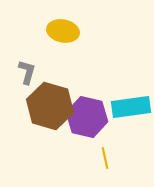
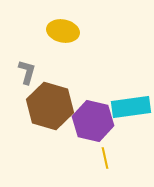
purple hexagon: moved 6 px right, 4 px down
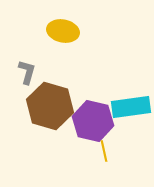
yellow line: moved 1 px left, 7 px up
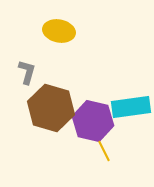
yellow ellipse: moved 4 px left
brown hexagon: moved 1 px right, 2 px down
yellow line: rotated 15 degrees counterclockwise
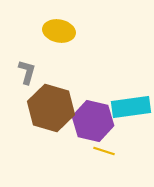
yellow line: rotated 45 degrees counterclockwise
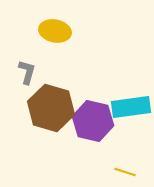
yellow ellipse: moved 4 px left
yellow line: moved 21 px right, 21 px down
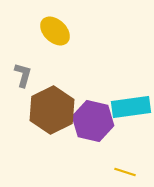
yellow ellipse: rotated 32 degrees clockwise
gray L-shape: moved 4 px left, 3 px down
brown hexagon: moved 1 px right, 2 px down; rotated 18 degrees clockwise
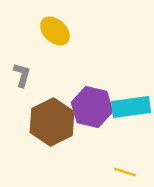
gray L-shape: moved 1 px left
brown hexagon: moved 12 px down
purple hexagon: moved 1 px left, 14 px up
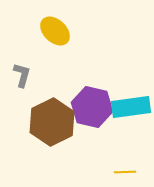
yellow line: rotated 20 degrees counterclockwise
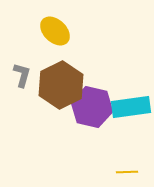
brown hexagon: moved 9 px right, 37 px up
yellow line: moved 2 px right
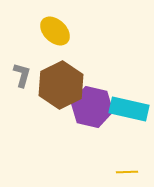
cyan rectangle: moved 2 px left, 2 px down; rotated 21 degrees clockwise
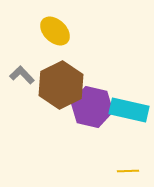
gray L-shape: rotated 60 degrees counterclockwise
cyan rectangle: moved 1 px down
yellow line: moved 1 px right, 1 px up
